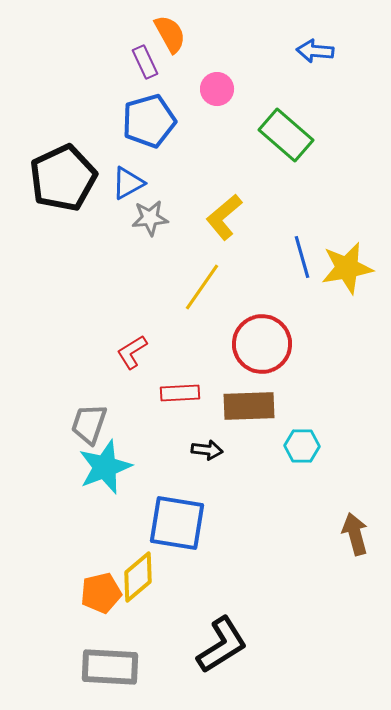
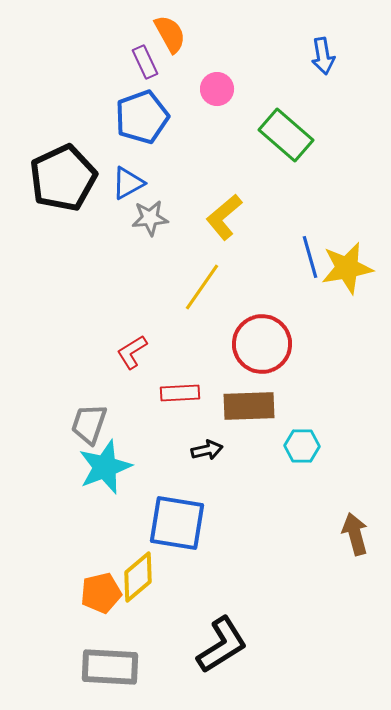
blue arrow: moved 8 px right, 5 px down; rotated 105 degrees counterclockwise
blue pentagon: moved 7 px left, 4 px up; rotated 4 degrees counterclockwise
blue line: moved 8 px right
black arrow: rotated 20 degrees counterclockwise
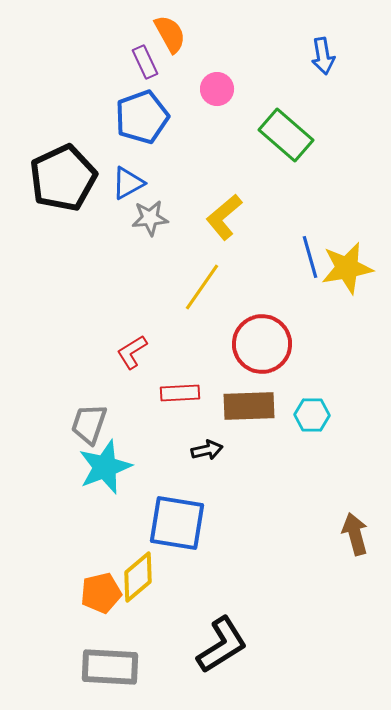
cyan hexagon: moved 10 px right, 31 px up
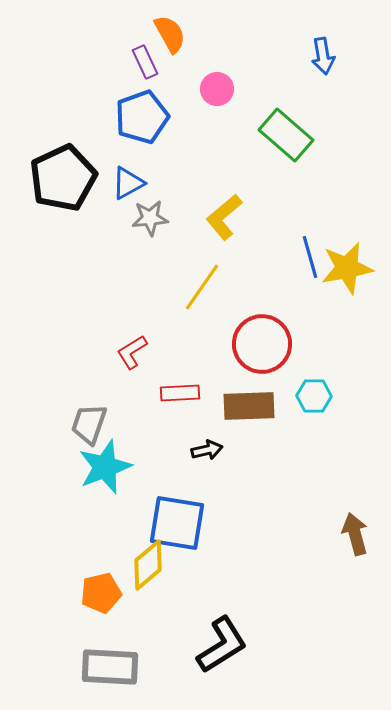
cyan hexagon: moved 2 px right, 19 px up
yellow diamond: moved 10 px right, 12 px up
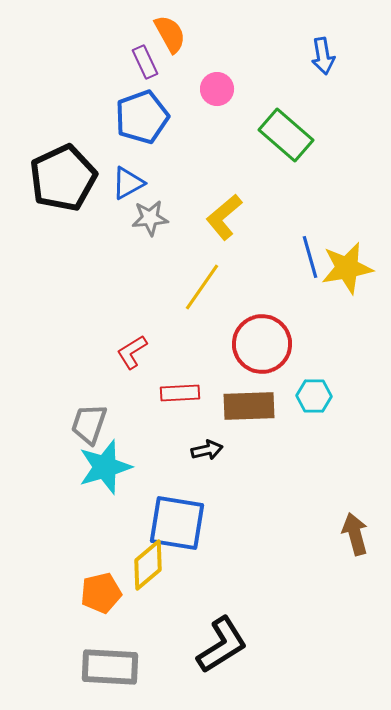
cyan star: rotated 4 degrees clockwise
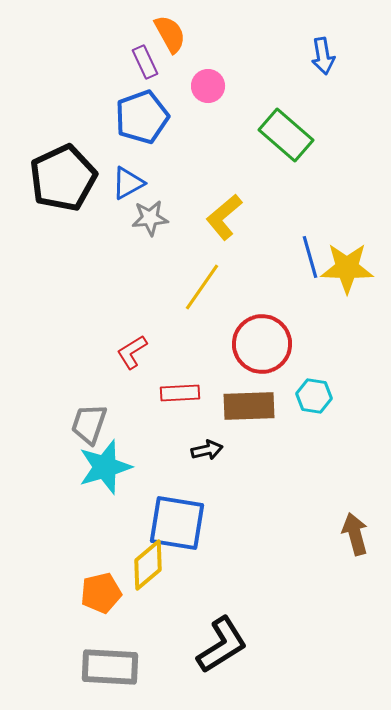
pink circle: moved 9 px left, 3 px up
yellow star: rotated 12 degrees clockwise
cyan hexagon: rotated 8 degrees clockwise
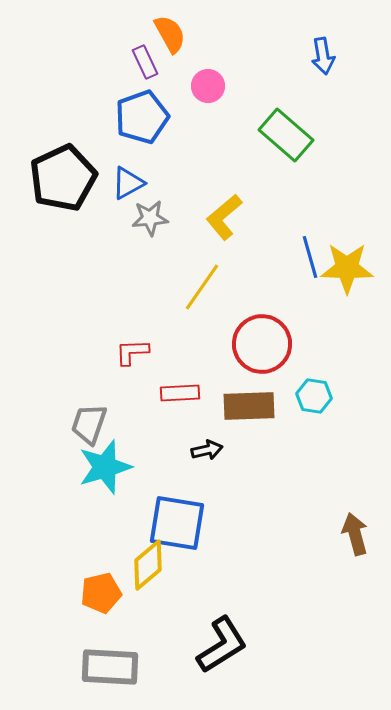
red L-shape: rotated 30 degrees clockwise
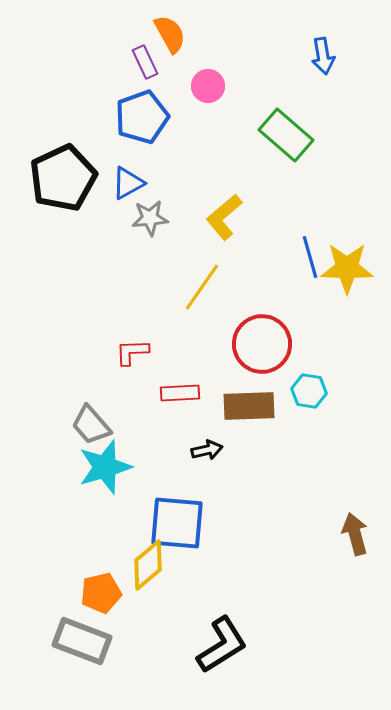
cyan hexagon: moved 5 px left, 5 px up
gray trapezoid: moved 2 px right, 1 px down; rotated 60 degrees counterclockwise
blue square: rotated 4 degrees counterclockwise
gray rectangle: moved 28 px left, 26 px up; rotated 18 degrees clockwise
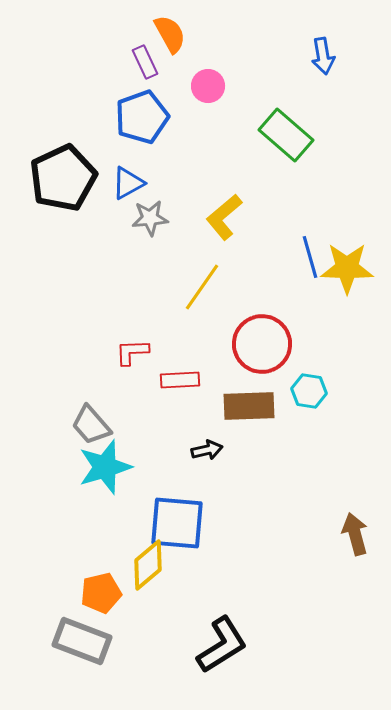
red rectangle: moved 13 px up
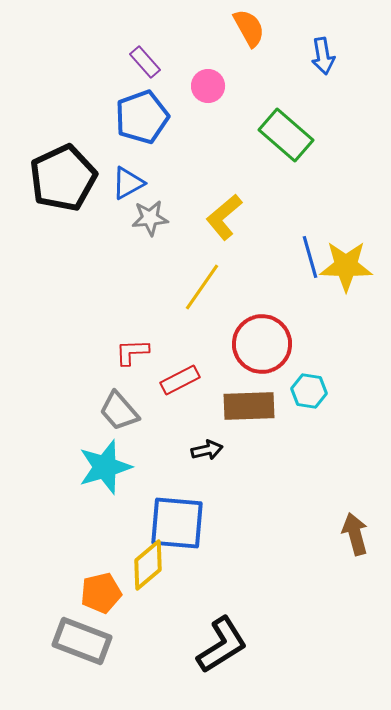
orange semicircle: moved 79 px right, 6 px up
purple rectangle: rotated 16 degrees counterclockwise
yellow star: moved 1 px left, 2 px up
red rectangle: rotated 24 degrees counterclockwise
gray trapezoid: moved 28 px right, 14 px up
